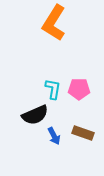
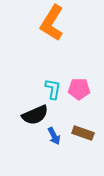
orange L-shape: moved 2 px left
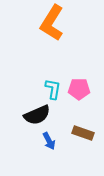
black semicircle: moved 2 px right
blue arrow: moved 5 px left, 5 px down
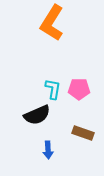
blue arrow: moved 1 px left, 9 px down; rotated 24 degrees clockwise
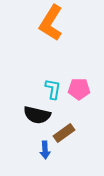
orange L-shape: moved 1 px left
black semicircle: rotated 36 degrees clockwise
brown rectangle: moved 19 px left; rotated 55 degrees counterclockwise
blue arrow: moved 3 px left
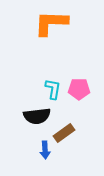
orange L-shape: rotated 60 degrees clockwise
black semicircle: moved 1 px down; rotated 20 degrees counterclockwise
